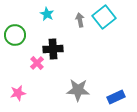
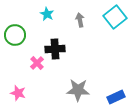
cyan square: moved 11 px right
black cross: moved 2 px right
pink star: rotated 28 degrees clockwise
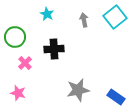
gray arrow: moved 4 px right
green circle: moved 2 px down
black cross: moved 1 px left
pink cross: moved 12 px left
gray star: rotated 15 degrees counterclockwise
blue rectangle: rotated 60 degrees clockwise
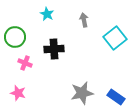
cyan square: moved 21 px down
pink cross: rotated 24 degrees counterclockwise
gray star: moved 4 px right, 3 px down
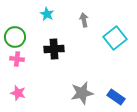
pink cross: moved 8 px left, 4 px up; rotated 16 degrees counterclockwise
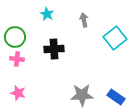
gray star: moved 2 px down; rotated 10 degrees clockwise
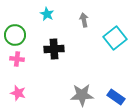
green circle: moved 2 px up
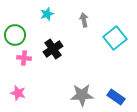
cyan star: rotated 24 degrees clockwise
black cross: moved 1 px left; rotated 30 degrees counterclockwise
pink cross: moved 7 px right, 1 px up
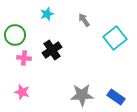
gray arrow: rotated 24 degrees counterclockwise
black cross: moved 1 px left, 1 px down
pink star: moved 4 px right, 1 px up
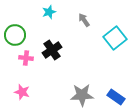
cyan star: moved 2 px right, 2 px up
pink cross: moved 2 px right
